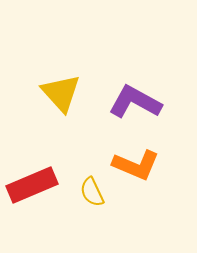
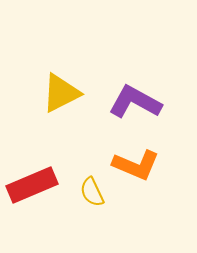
yellow triangle: rotated 45 degrees clockwise
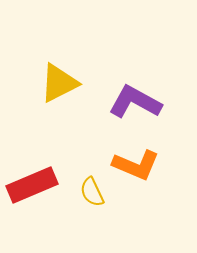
yellow triangle: moved 2 px left, 10 px up
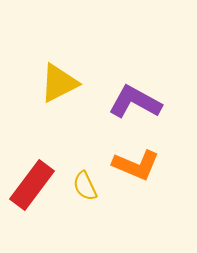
red rectangle: rotated 30 degrees counterclockwise
yellow semicircle: moved 7 px left, 6 px up
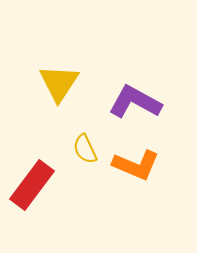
yellow triangle: rotated 30 degrees counterclockwise
yellow semicircle: moved 37 px up
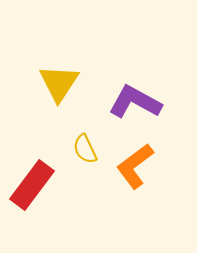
orange L-shape: moved 1 px left, 1 px down; rotated 120 degrees clockwise
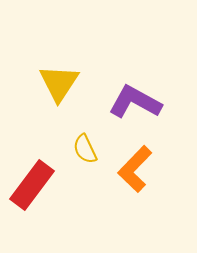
orange L-shape: moved 3 px down; rotated 9 degrees counterclockwise
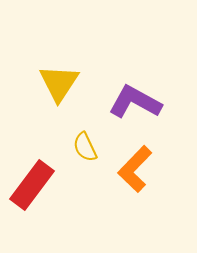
yellow semicircle: moved 2 px up
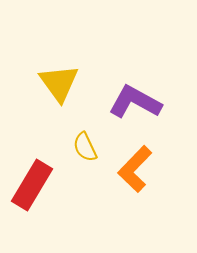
yellow triangle: rotated 9 degrees counterclockwise
red rectangle: rotated 6 degrees counterclockwise
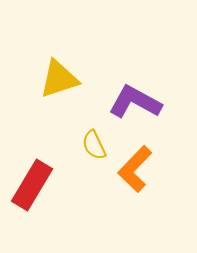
yellow triangle: moved 4 px up; rotated 48 degrees clockwise
yellow semicircle: moved 9 px right, 2 px up
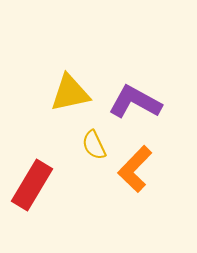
yellow triangle: moved 11 px right, 14 px down; rotated 6 degrees clockwise
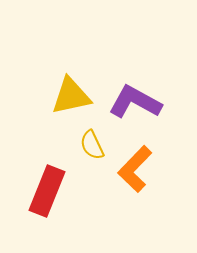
yellow triangle: moved 1 px right, 3 px down
yellow semicircle: moved 2 px left
red rectangle: moved 15 px right, 6 px down; rotated 9 degrees counterclockwise
